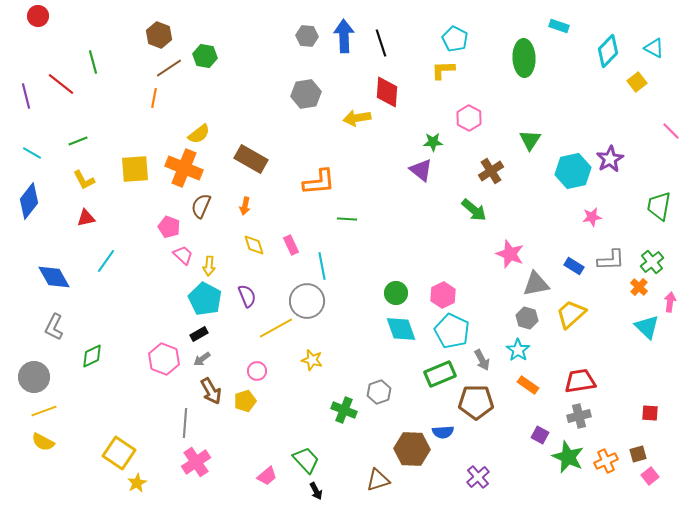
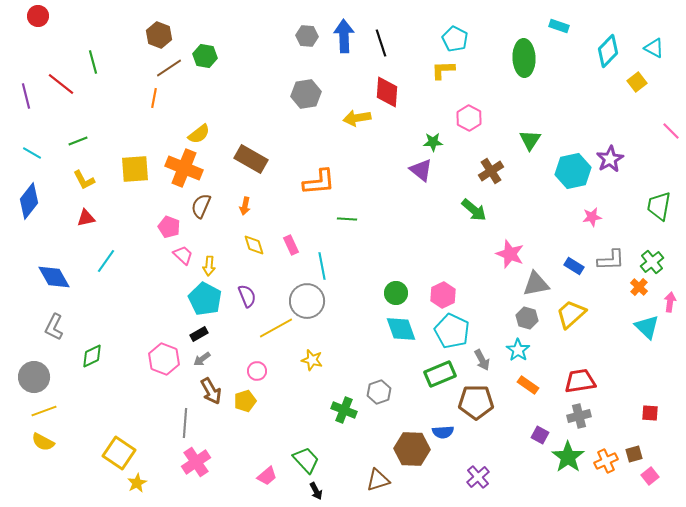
brown square at (638, 454): moved 4 px left
green star at (568, 457): rotated 12 degrees clockwise
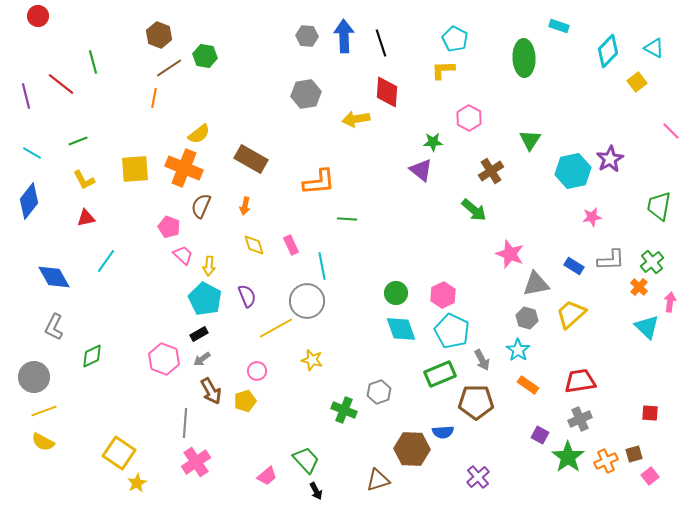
yellow arrow at (357, 118): moved 1 px left, 1 px down
gray cross at (579, 416): moved 1 px right, 3 px down; rotated 10 degrees counterclockwise
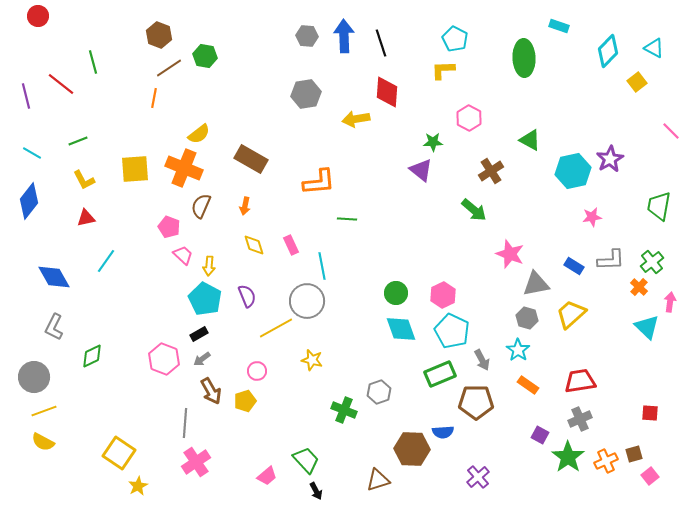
green triangle at (530, 140): rotated 35 degrees counterclockwise
yellow star at (137, 483): moved 1 px right, 3 px down
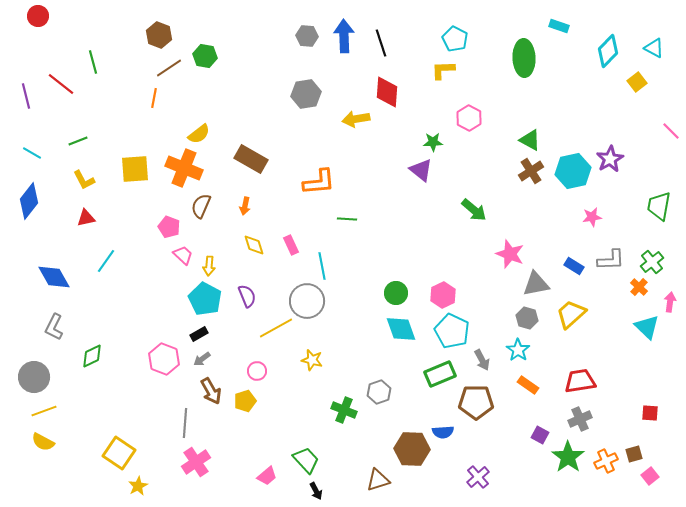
brown cross at (491, 171): moved 40 px right
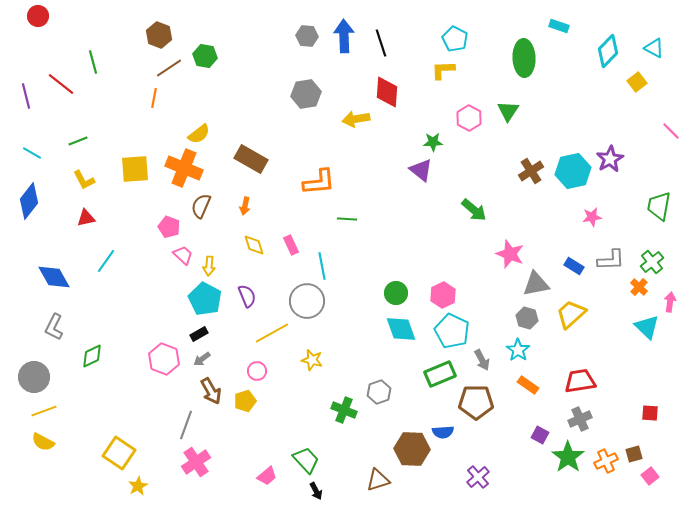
green triangle at (530, 140): moved 22 px left, 29 px up; rotated 35 degrees clockwise
yellow line at (276, 328): moved 4 px left, 5 px down
gray line at (185, 423): moved 1 px right, 2 px down; rotated 16 degrees clockwise
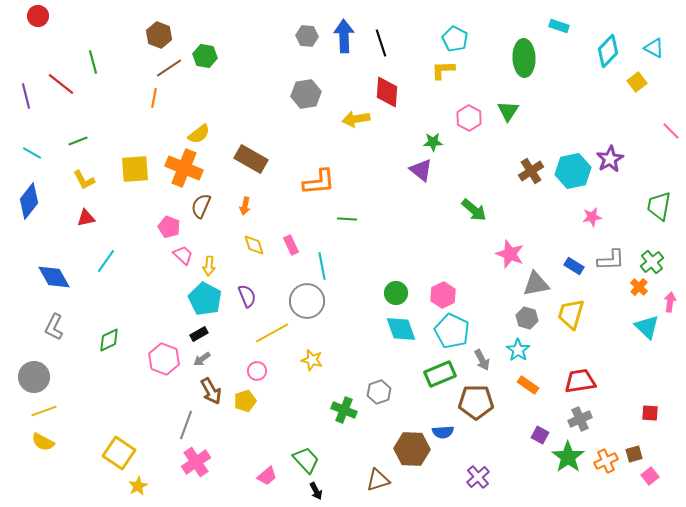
yellow trapezoid at (571, 314): rotated 32 degrees counterclockwise
green diamond at (92, 356): moved 17 px right, 16 px up
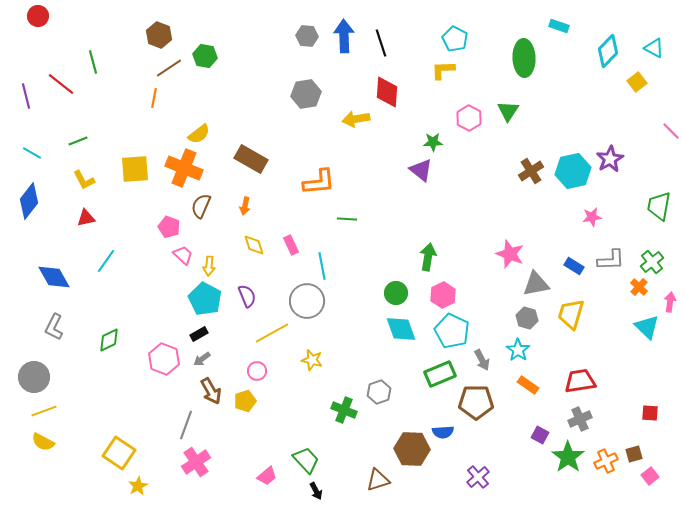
green arrow at (474, 210): moved 46 px left, 47 px down; rotated 120 degrees counterclockwise
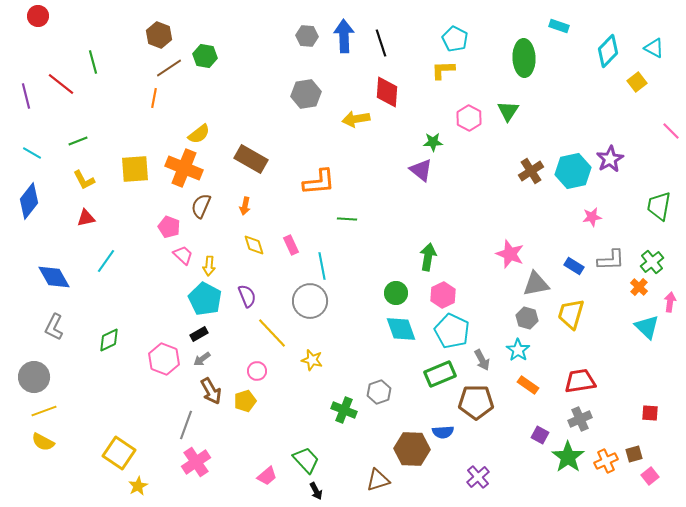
gray circle at (307, 301): moved 3 px right
yellow line at (272, 333): rotated 76 degrees clockwise
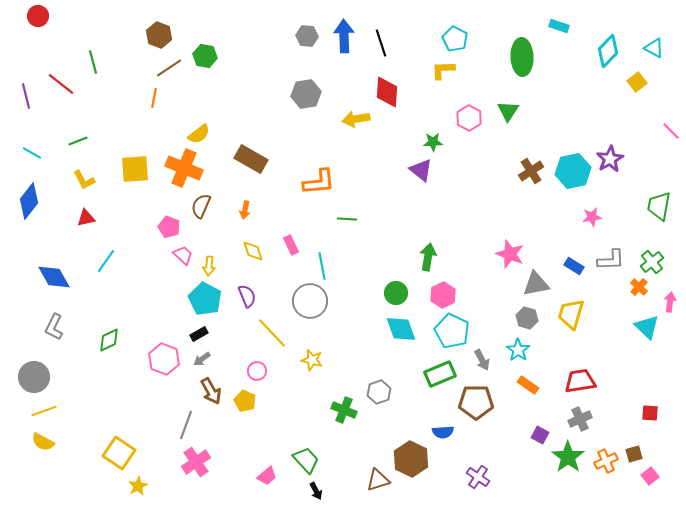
green ellipse at (524, 58): moved 2 px left, 1 px up
orange arrow at (245, 206): moved 4 px down
yellow diamond at (254, 245): moved 1 px left, 6 px down
yellow pentagon at (245, 401): rotated 30 degrees counterclockwise
brown hexagon at (412, 449): moved 1 px left, 10 px down; rotated 24 degrees clockwise
purple cross at (478, 477): rotated 15 degrees counterclockwise
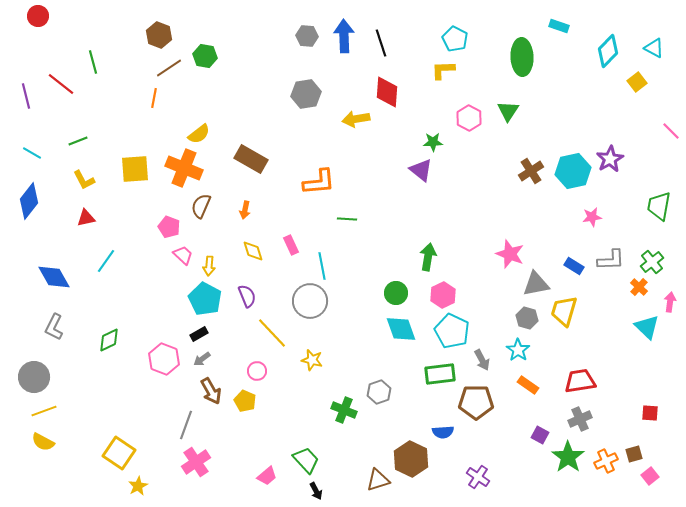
yellow trapezoid at (571, 314): moved 7 px left, 3 px up
green rectangle at (440, 374): rotated 16 degrees clockwise
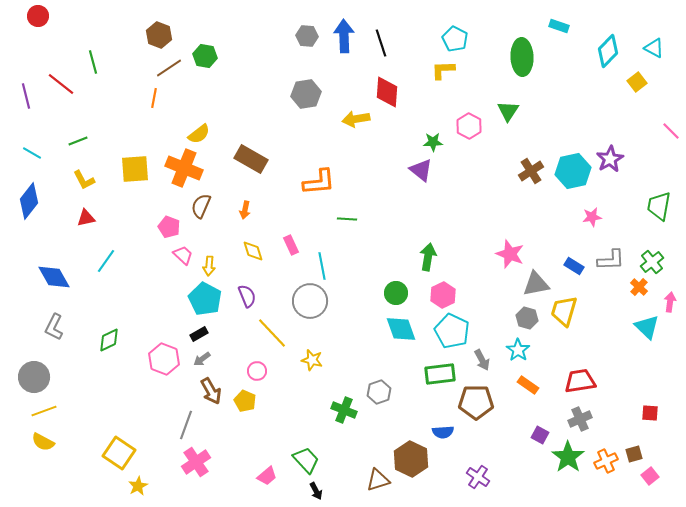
pink hexagon at (469, 118): moved 8 px down
